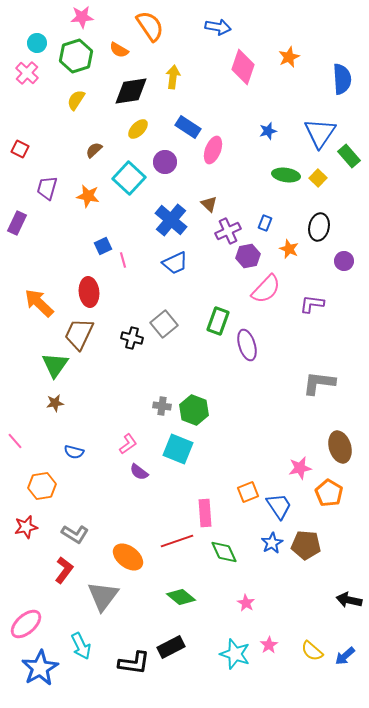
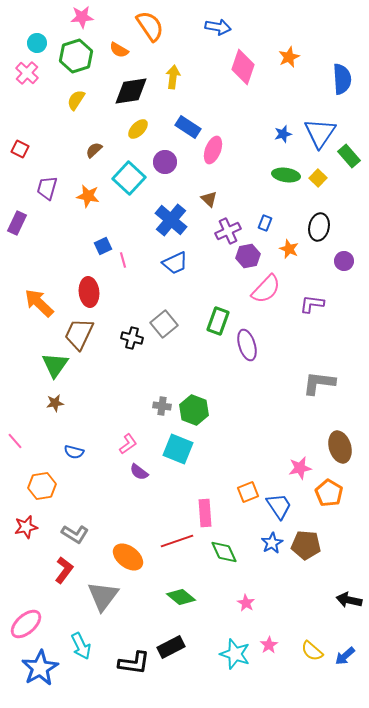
blue star at (268, 131): moved 15 px right, 3 px down
brown triangle at (209, 204): moved 5 px up
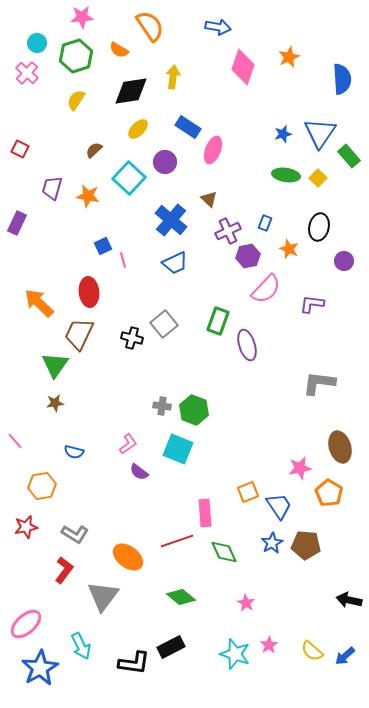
purple trapezoid at (47, 188): moved 5 px right
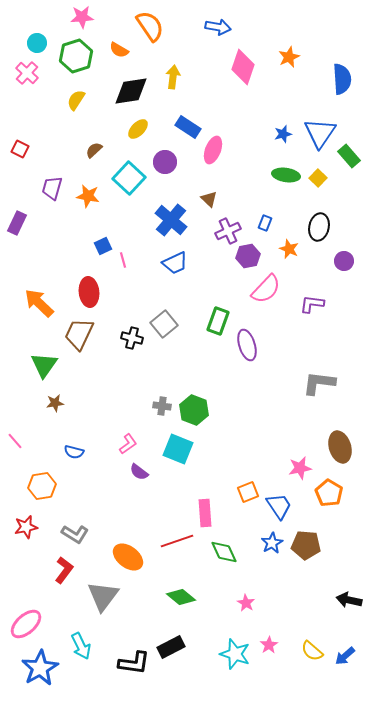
green triangle at (55, 365): moved 11 px left
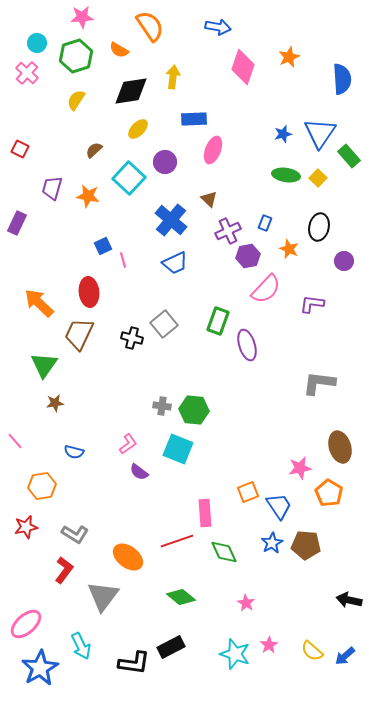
blue rectangle at (188, 127): moved 6 px right, 8 px up; rotated 35 degrees counterclockwise
green hexagon at (194, 410): rotated 16 degrees counterclockwise
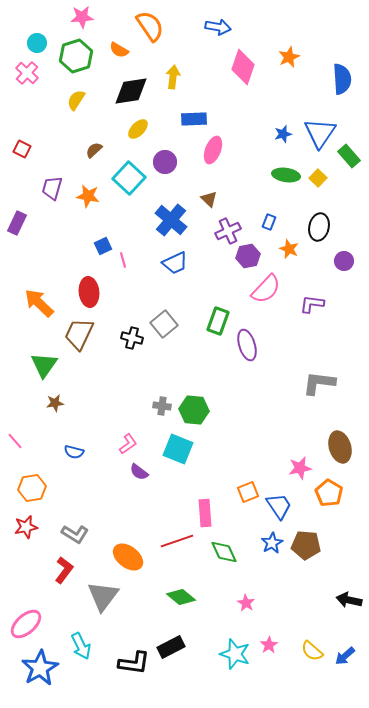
red square at (20, 149): moved 2 px right
blue rectangle at (265, 223): moved 4 px right, 1 px up
orange hexagon at (42, 486): moved 10 px left, 2 px down
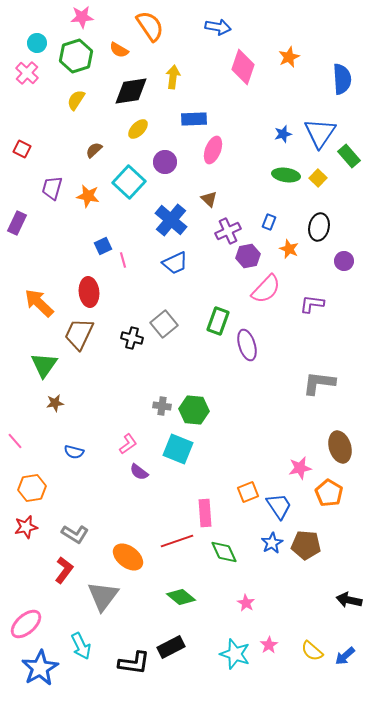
cyan square at (129, 178): moved 4 px down
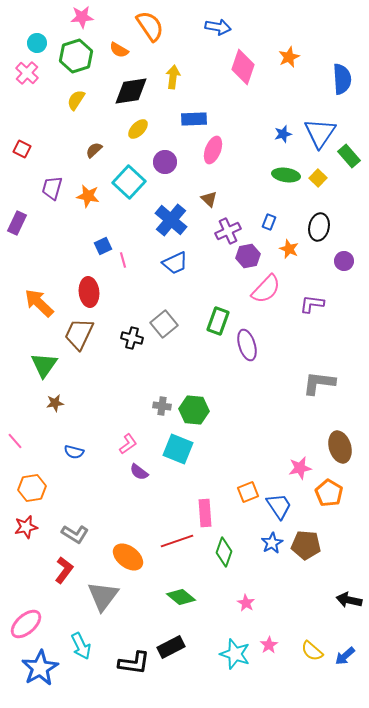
green diamond at (224, 552): rotated 44 degrees clockwise
